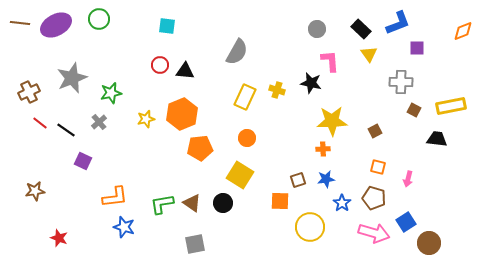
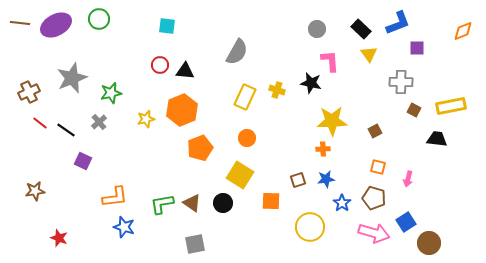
orange hexagon at (182, 114): moved 4 px up
orange pentagon at (200, 148): rotated 15 degrees counterclockwise
orange square at (280, 201): moved 9 px left
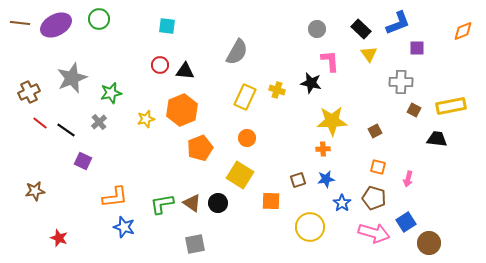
black circle at (223, 203): moved 5 px left
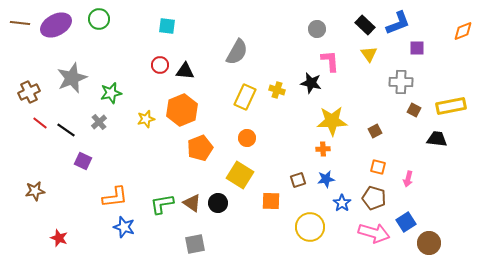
black rectangle at (361, 29): moved 4 px right, 4 px up
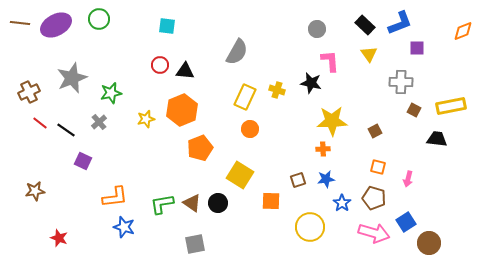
blue L-shape at (398, 23): moved 2 px right
orange circle at (247, 138): moved 3 px right, 9 px up
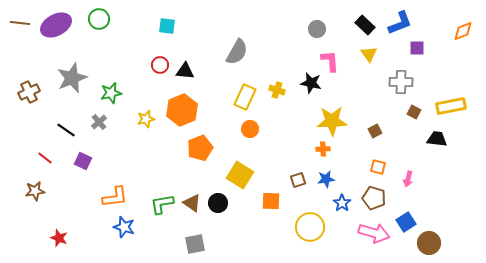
brown square at (414, 110): moved 2 px down
red line at (40, 123): moved 5 px right, 35 px down
